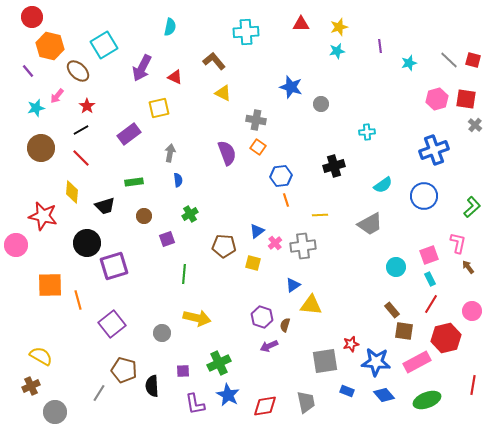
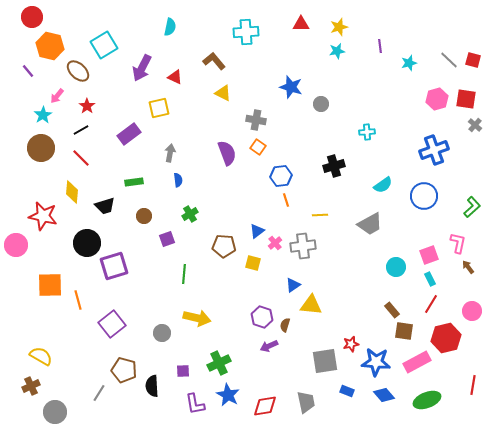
cyan star at (36, 108): moved 7 px right, 7 px down; rotated 18 degrees counterclockwise
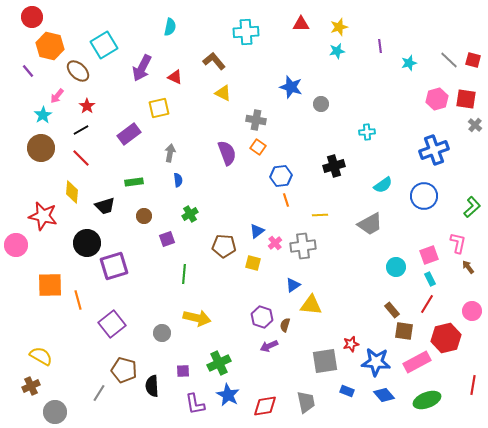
red line at (431, 304): moved 4 px left
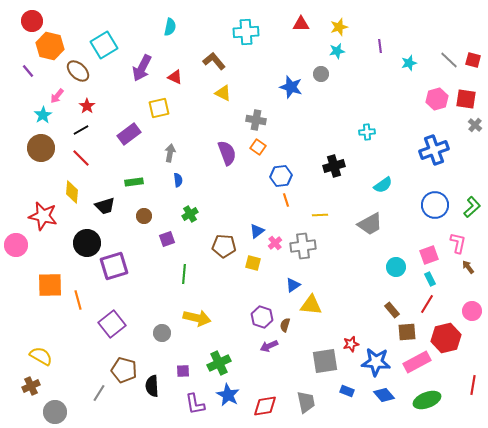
red circle at (32, 17): moved 4 px down
gray circle at (321, 104): moved 30 px up
blue circle at (424, 196): moved 11 px right, 9 px down
brown square at (404, 331): moved 3 px right, 1 px down; rotated 12 degrees counterclockwise
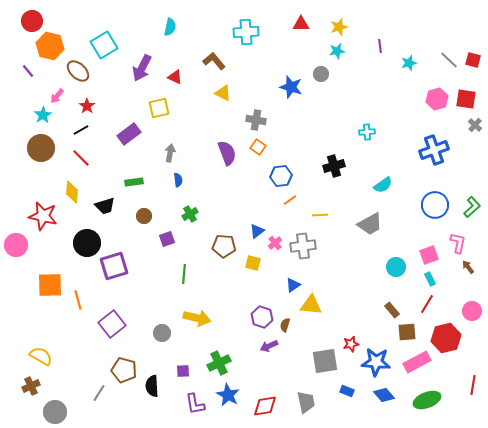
orange line at (286, 200): moved 4 px right; rotated 72 degrees clockwise
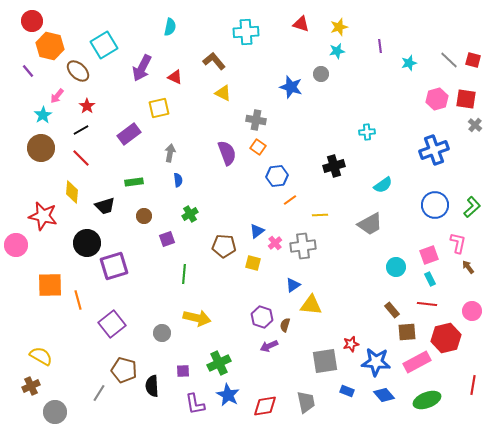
red triangle at (301, 24): rotated 18 degrees clockwise
blue hexagon at (281, 176): moved 4 px left
red line at (427, 304): rotated 66 degrees clockwise
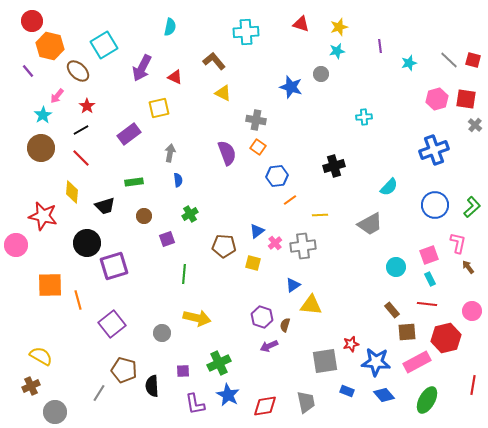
cyan cross at (367, 132): moved 3 px left, 15 px up
cyan semicircle at (383, 185): moved 6 px right, 2 px down; rotated 12 degrees counterclockwise
green ellipse at (427, 400): rotated 40 degrees counterclockwise
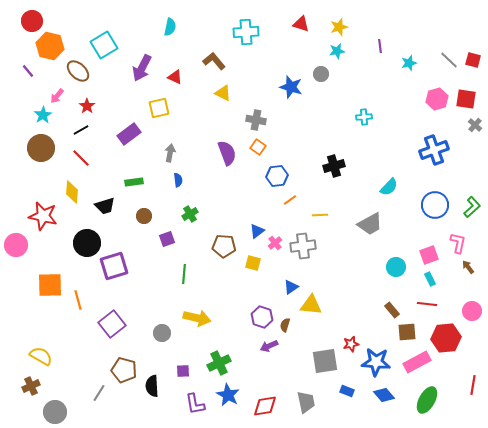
blue triangle at (293, 285): moved 2 px left, 2 px down
red hexagon at (446, 338): rotated 8 degrees clockwise
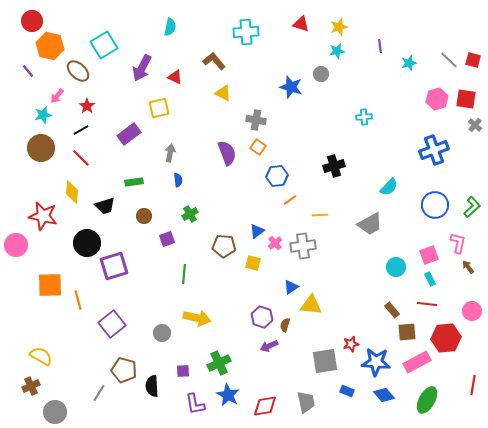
cyan star at (43, 115): rotated 18 degrees clockwise
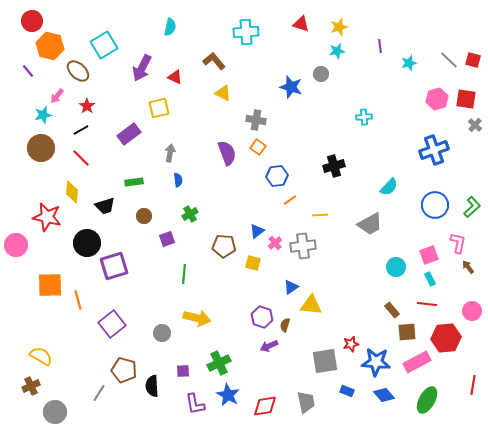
red star at (43, 216): moved 4 px right, 1 px down
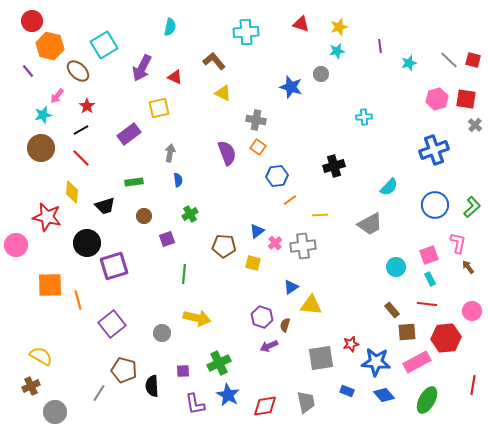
gray square at (325, 361): moved 4 px left, 3 px up
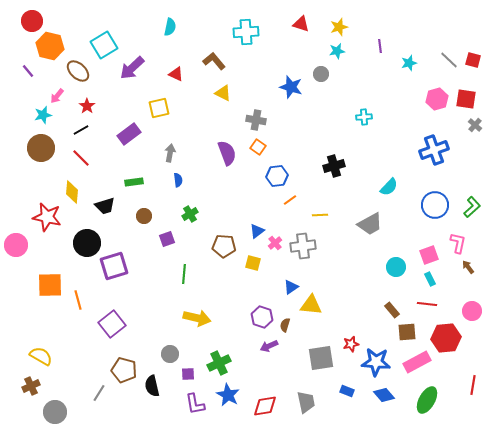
purple arrow at (142, 68): moved 10 px left; rotated 20 degrees clockwise
red triangle at (175, 77): moved 1 px right, 3 px up
gray circle at (162, 333): moved 8 px right, 21 px down
purple square at (183, 371): moved 5 px right, 3 px down
black semicircle at (152, 386): rotated 10 degrees counterclockwise
